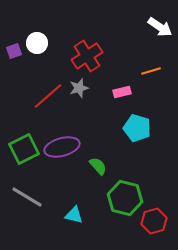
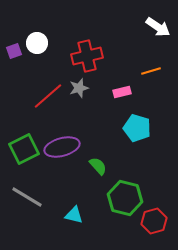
white arrow: moved 2 px left
red cross: rotated 20 degrees clockwise
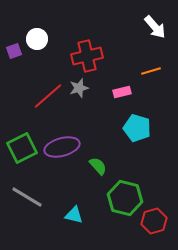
white arrow: moved 3 px left; rotated 15 degrees clockwise
white circle: moved 4 px up
green square: moved 2 px left, 1 px up
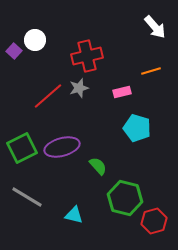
white circle: moved 2 px left, 1 px down
purple square: rotated 28 degrees counterclockwise
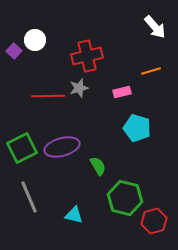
red line: rotated 40 degrees clockwise
green semicircle: rotated 12 degrees clockwise
gray line: moved 2 px right; rotated 36 degrees clockwise
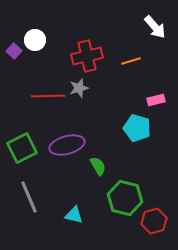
orange line: moved 20 px left, 10 px up
pink rectangle: moved 34 px right, 8 px down
purple ellipse: moved 5 px right, 2 px up
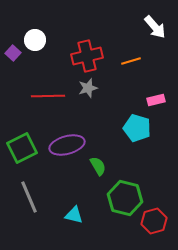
purple square: moved 1 px left, 2 px down
gray star: moved 9 px right
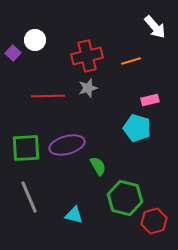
pink rectangle: moved 6 px left
green square: moved 4 px right; rotated 24 degrees clockwise
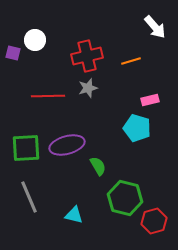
purple square: rotated 28 degrees counterclockwise
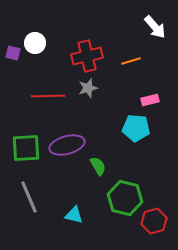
white circle: moved 3 px down
cyan pentagon: moved 1 px left; rotated 12 degrees counterclockwise
